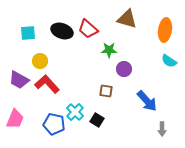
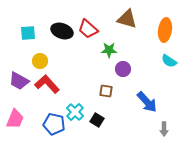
purple circle: moved 1 px left
purple trapezoid: moved 1 px down
blue arrow: moved 1 px down
gray arrow: moved 2 px right
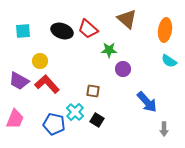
brown triangle: rotated 25 degrees clockwise
cyan square: moved 5 px left, 2 px up
brown square: moved 13 px left
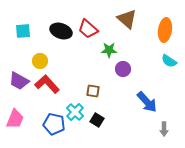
black ellipse: moved 1 px left
